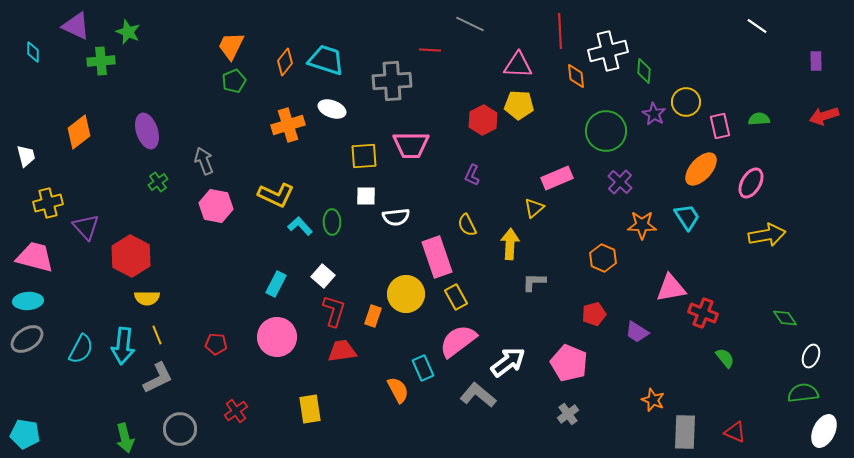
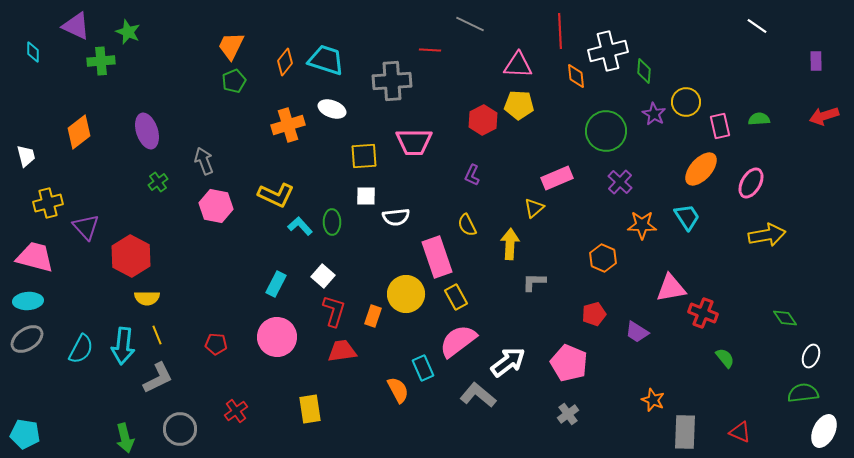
pink trapezoid at (411, 145): moved 3 px right, 3 px up
red triangle at (735, 432): moved 5 px right
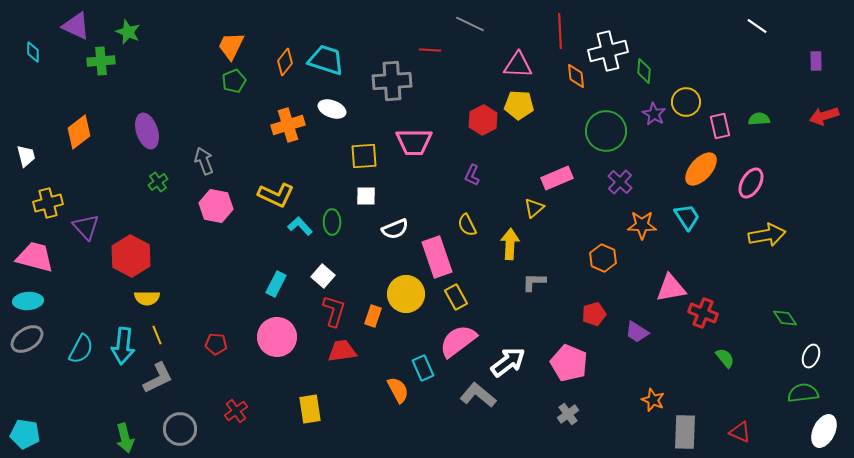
white semicircle at (396, 217): moved 1 px left, 12 px down; rotated 16 degrees counterclockwise
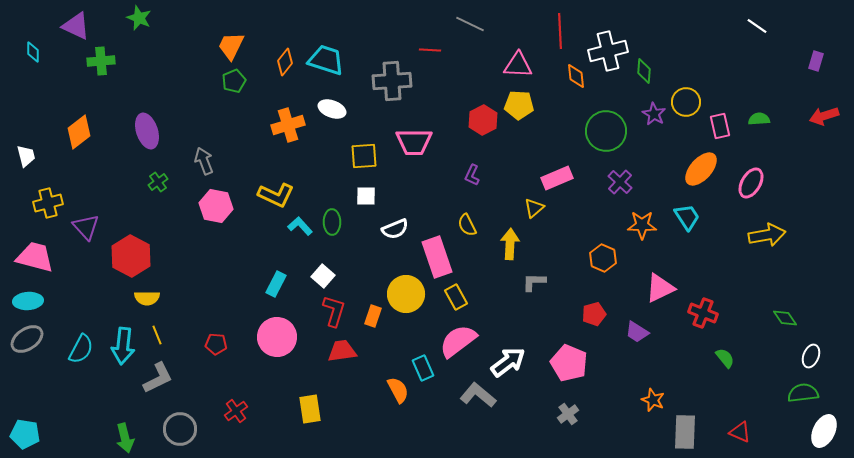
green star at (128, 32): moved 11 px right, 14 px up
purple rectangle at (816, 61): rotated 18 degrees clockwise
pink triangle at (671, 288): moved 11 px left; rotated 16 degrees counterclockwise
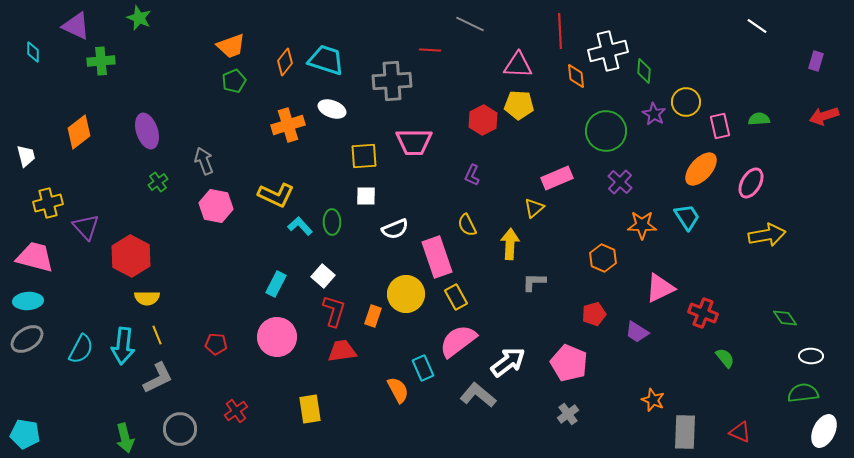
orange trapezoid at (231, 46): rotated 136 degrees counterclockwise
white ellipse at (811, 356): rotated 70 degrees clockwise
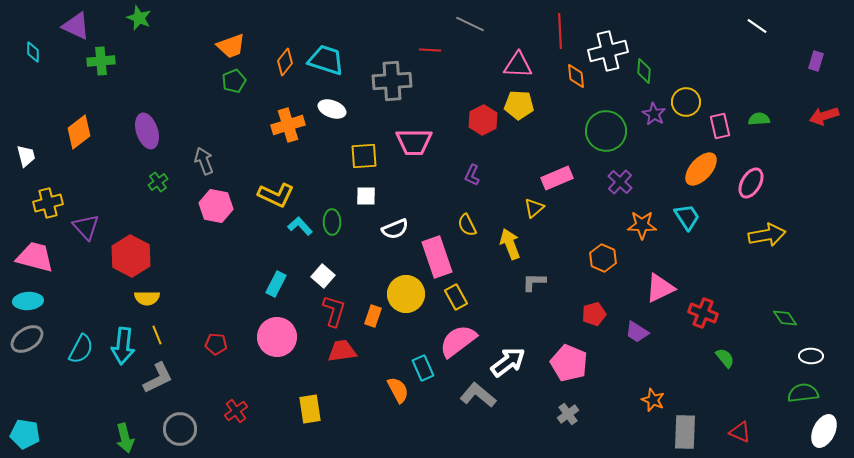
yellow arrow at (510, 244): rotated 24 degrees counterclockwise
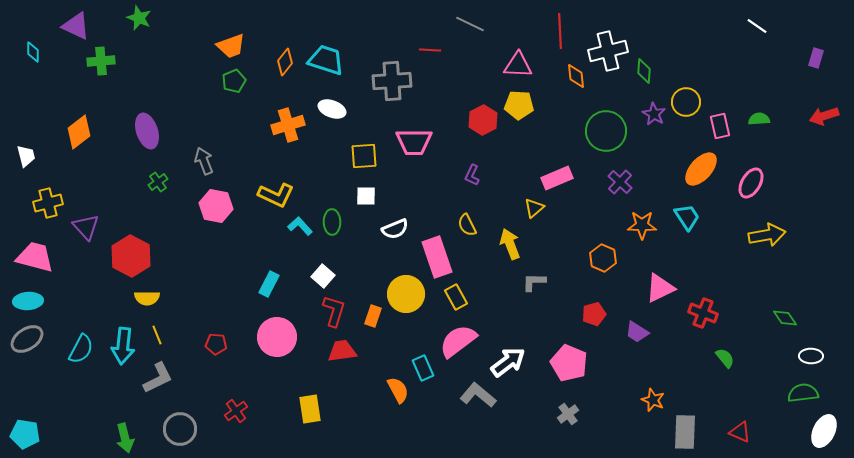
purple rectangle at (816, 61): moved 3 px up
cyan rectangle at (276, 284): moved 7 px left
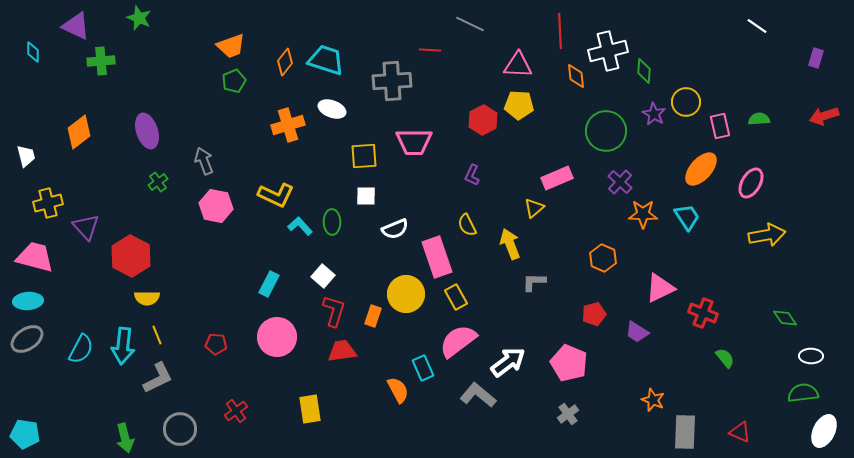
orange star at (642, 225): moved 1 px right, 11 px up
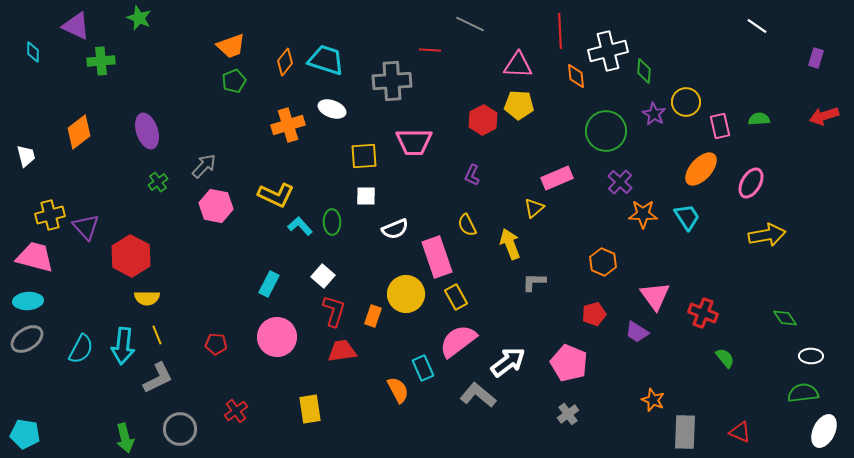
gray arrow at (204, 161): moved 5 px down; rotated 64 degrees clockwise
yellow cross at (48, 203): moved 2 px right, 12 px down
orange hexagon at (603, 258): moved 4 px down
pink triangle at (660, 288): moved 5 px left, 8 px down; rotated 40 degrees counterclockwise
